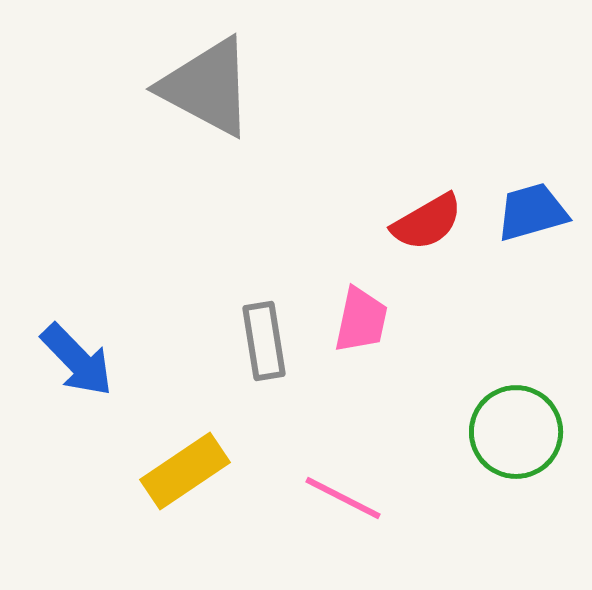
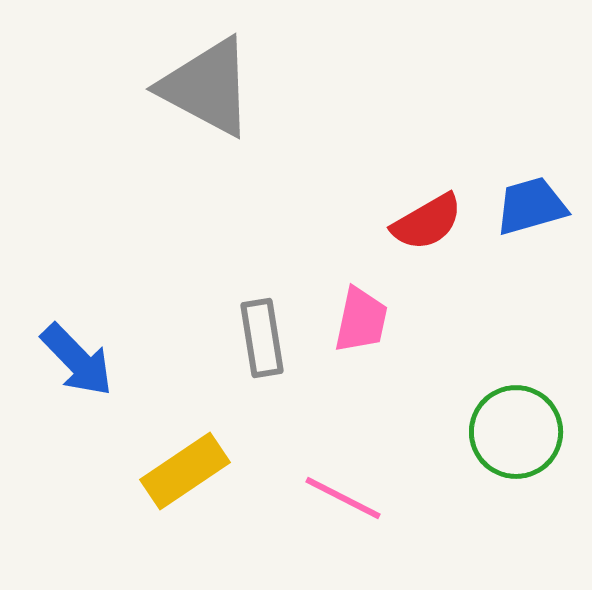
blue trapezoid: moved 1 px left, 6 px up
gray rectangle: moved 2 px left, 3 px up
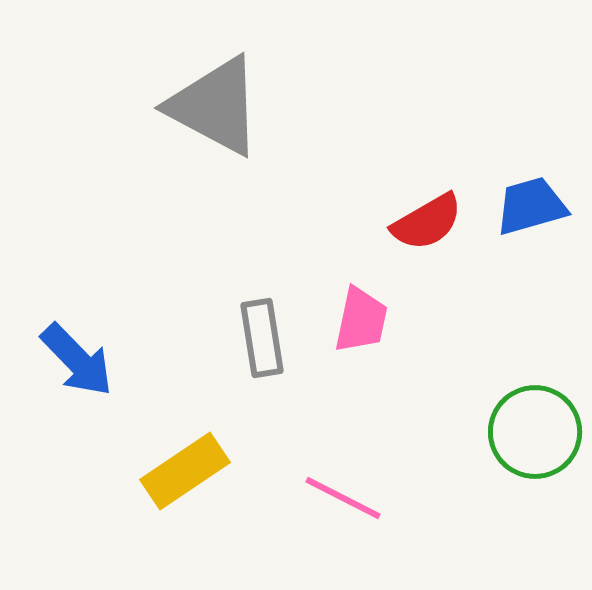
gray triangle: moved 8 px right, 19 px down
green circle: moved 19 px right
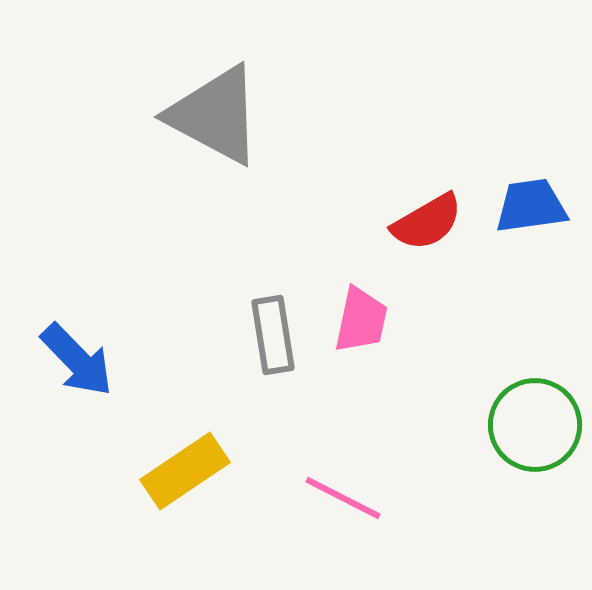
gray triangle: moved 9 px down
blue trapezoid: rotated 8 degrees clockwise
gray rectangle: moved 11 px right, 3 px up
green circle: moved 7 px up
